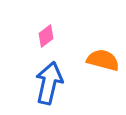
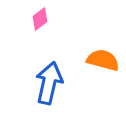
pink diamond: moved 6 px left, 17 px up
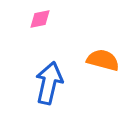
pink diamond: rotated 25 degrees clockwise
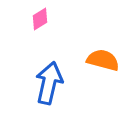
pink diamond: rotated 20 degrees counterclockwise
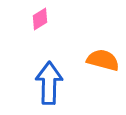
blue arrow: rotated 12 degrees counterclockwise
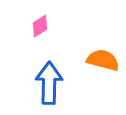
pink diamond: moved 7 px down
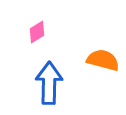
pink diamond: moved 3 px left, 6 px down
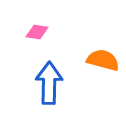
pink diamond: rotated 40 degrees clockwise
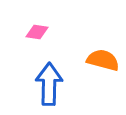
blue arrow: moved 1 px down
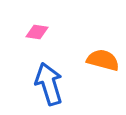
blue arrow: rotated 18 degrees counterclockwise
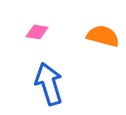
orange semicircle: moved 24 px up
